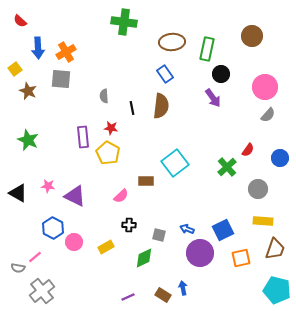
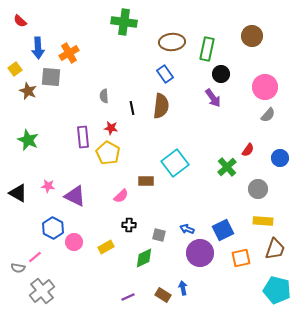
orange cross at (66, 52): moved 3 px right, 1 px down
gray square at (61, 79): moved 10 px left, 2 px up
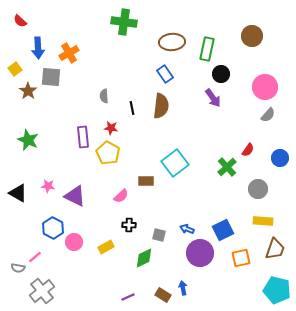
brown star at (28, 91): rotated 12 degrees clockwise
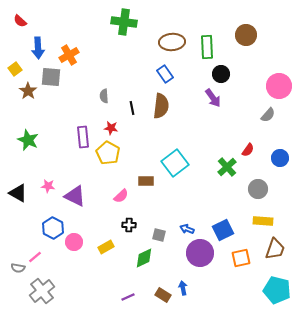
brown circle at (252, 36): moved 6 px left, 1 px up
green rectangle at (207, 49): moved 2 px up; rotated 15 degrees counterclockwise
orange cross at (69, 53): moved 2 px down
pink circle at (265, 87): moved 14 px right, 1 px up
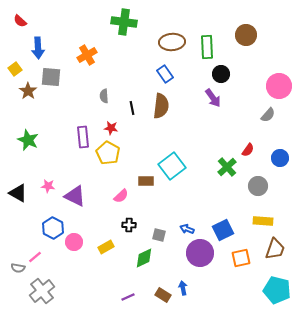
orange cross at (69, 55): moved 18 px right
cyan square at (175, 163): moved 3 px left, 3 px down
gray circle at (258, 189): moved 3 px up
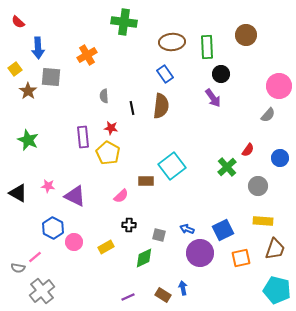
red semicircle at (20, 21): moved 2 px left, 1 px down
